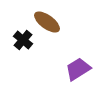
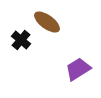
black cross: moved 2 px left
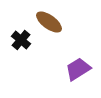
brown ellipse: moved 2 px right
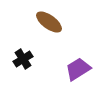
black cross: moved 2 px right, 19 px down; rotated 18 degrees clockwise
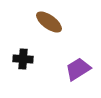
black cross: rotated 36 degrees clockwise
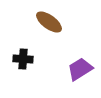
purple trapezoid: moved 2 px right
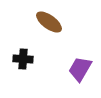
purple trapezoid: rotated 28 degrees counterclockwise
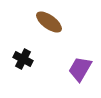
black cross: rotated 24 degrees clockwise
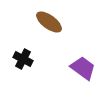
purple trapezoid: moved 3 px right, 1 px up; rotated 96 degrees clockwise
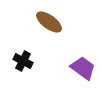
black cross: moved 2 px down
